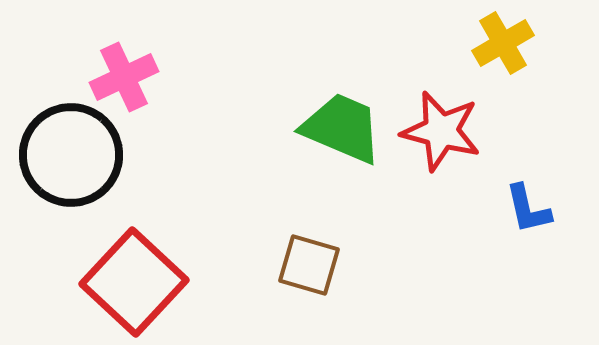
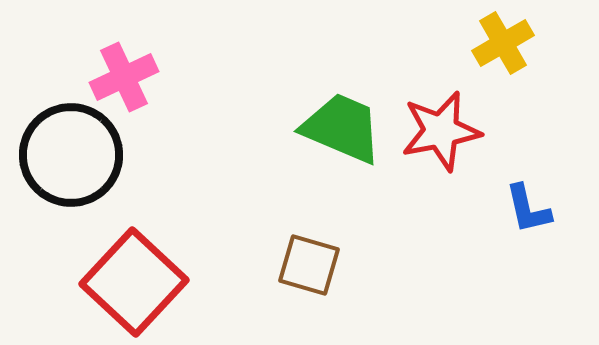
red star: rotated 26 degrees counterclockwise
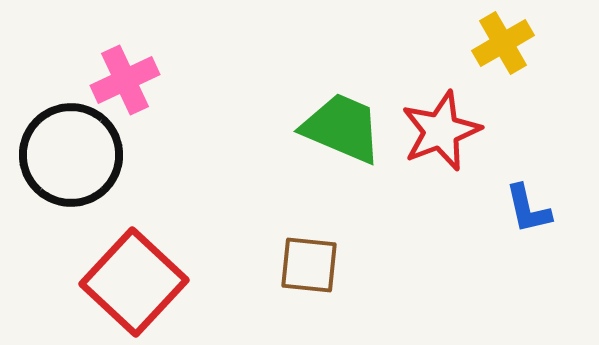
pink cross: moved 1 px right, 3 px down
red star: rotated 10 degrees counterclockwise
brown square: rotated 10 degrees counterclockwise
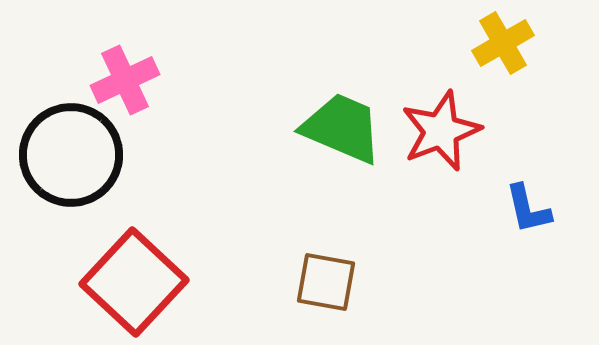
brown square: moved 17 px right, 17 px down; rotated 4 degrees clockwise
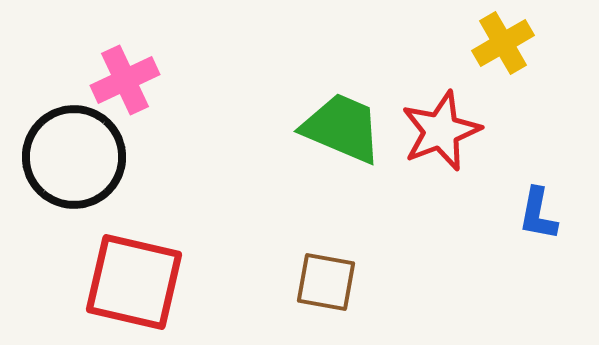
black circle: moved 3 px right, 2 px down
blue L-shape: moved 10 px right, 5 px down; rotated 24 degrees clockwise
red square: rotated 30 degrees counterclockwise
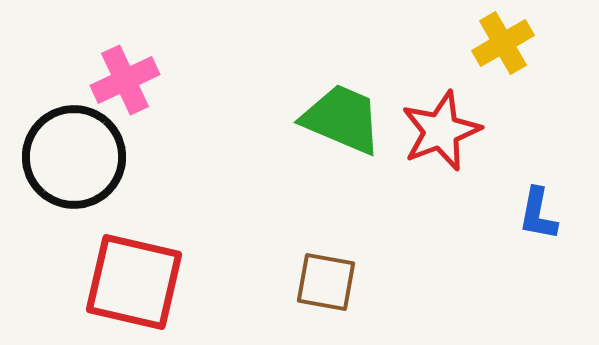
green trapezoid: moved 9 px up
